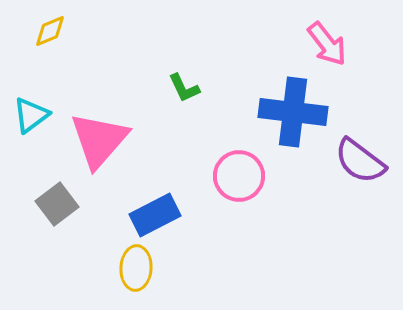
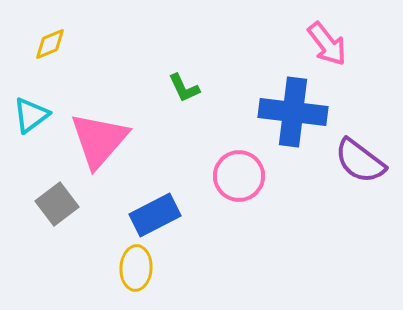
yellow diamond: moved 13 px down
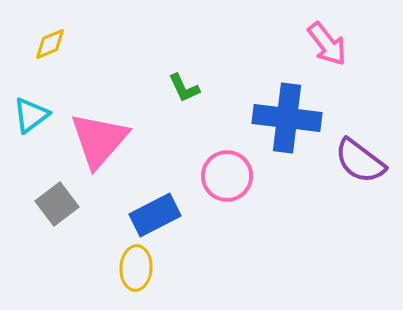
blue cross: moved 6 px left, 6 px down
pink circle: moved 12 px left
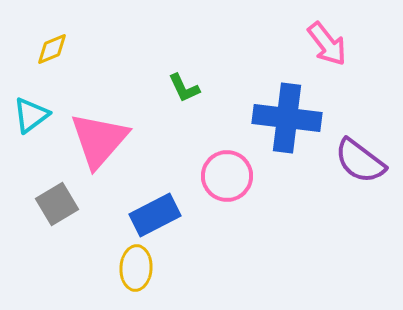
yellow diamond: moved 2 px right, 5 px down
gray square: rotated 6 degrees clockwise
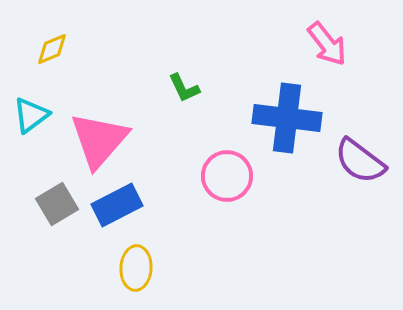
blue rectangle: moved 38 px left, 10 px up
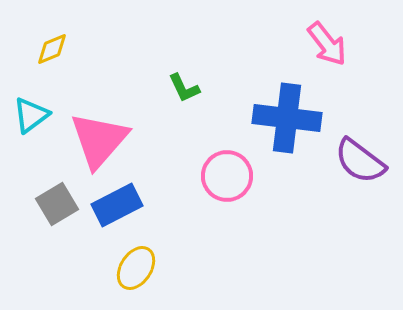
yellow ellipse: rotated 30 degrees clockwise
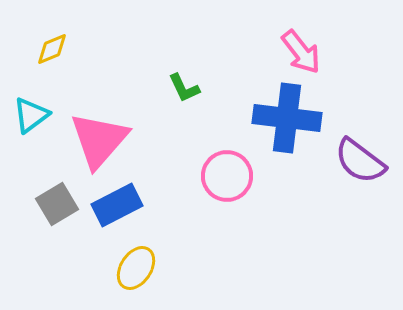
pink arrow: moved 26 px left, 8 px down
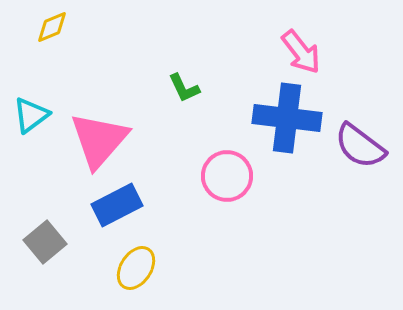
yellow diamond: moved 22 px up
purple semicircle: moved 15 px up
gray square: moved 12 px left, 38 px down; rotated 9 degrees counterclockwise
